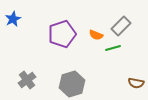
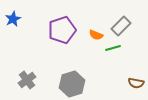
purple pentagon: moved 4 px up
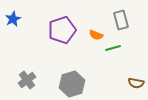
gray rectangle: moved 6 px up; rotated 60 degrees counterclockwise
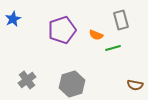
brown semicircle: moved 1 px left, 2 px down
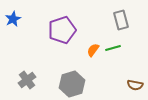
orange semicircle: moved 3 px left, 15 px down; rotated 104 degrees clockwise
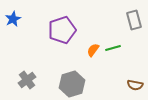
gray rectangle: moved 13 px right
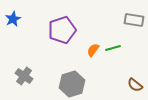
gray rectangle: rotated 66 degrees counterclockwise
gray cross: moved 3 px left, 4 px up; rotated 18 degrees counterclockwise
brown semicircle: rotated 28 degrees clockwise
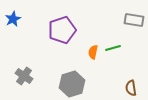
orange semicircle: moved 2 px down; rotated 24 degrees counterclockwise
brown semicircle: moved 4 px left, 3 px down; rotated 42 degrees clockwise
